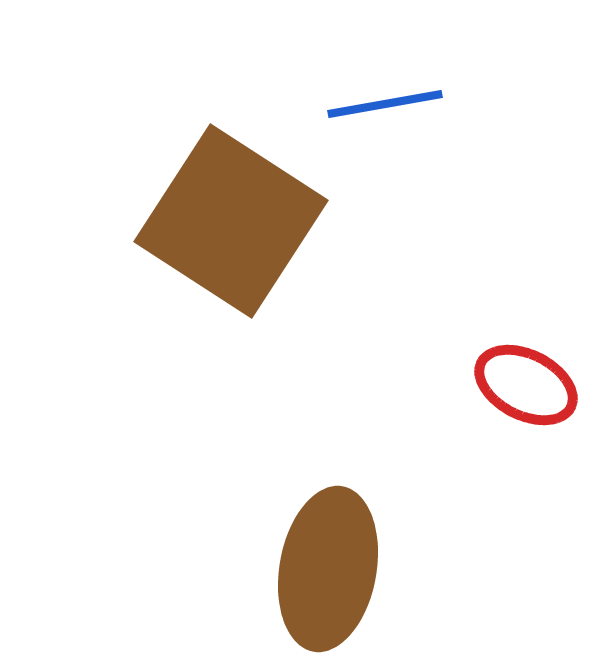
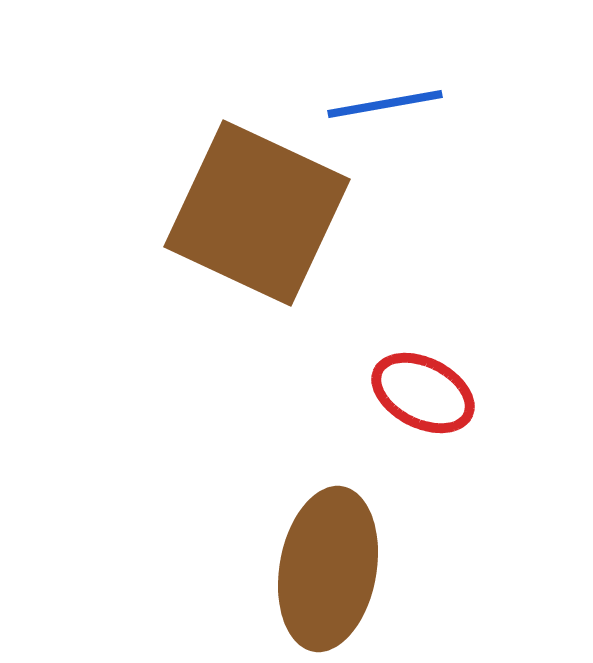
brown square: moved 26 px right, 8 px up; rotated 8 degrees counterclockwise
red ellipse: moved 103 px left, 8 px down
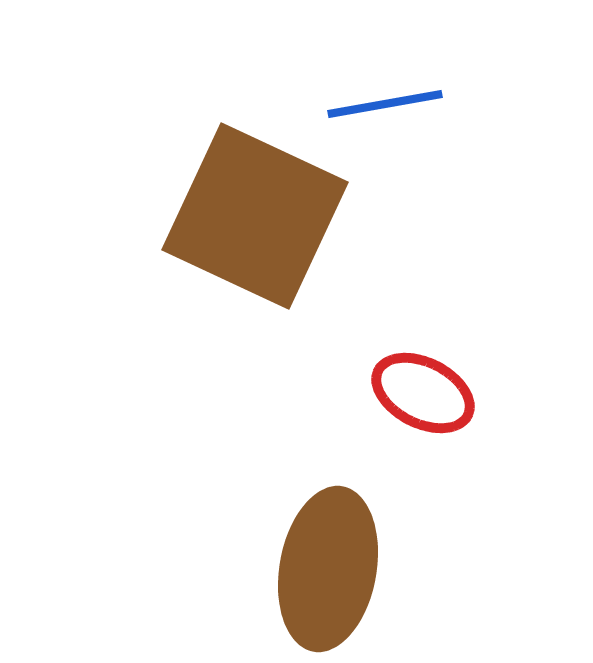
brown square: moved 2 px left, 3 px down
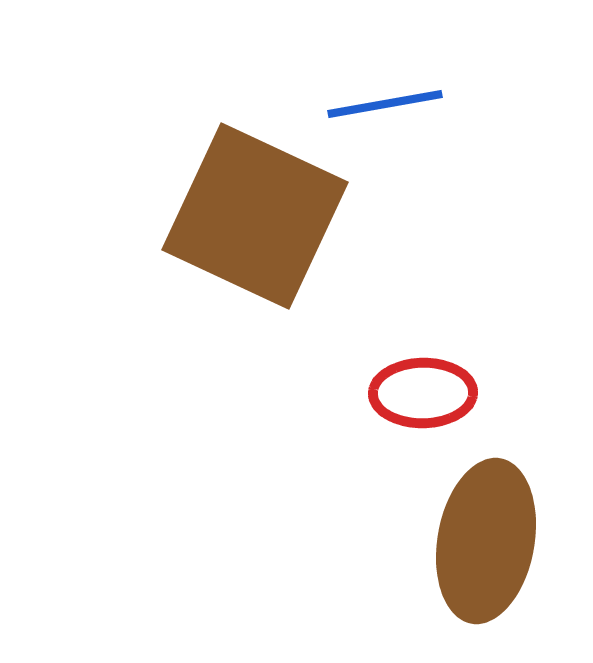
red ellipse: rotated 28 degrees counterclockwise
brown ellipse: moved 158 px right, 28 px up
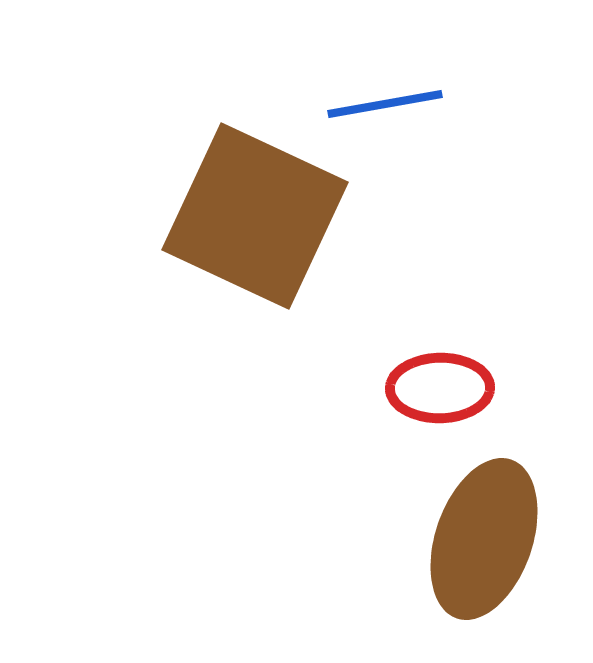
red ellipse: moved 17 px right, 5 px up
brown ellipse: moved 2 px left, 2 px up; rotated 9 degrees clockwise
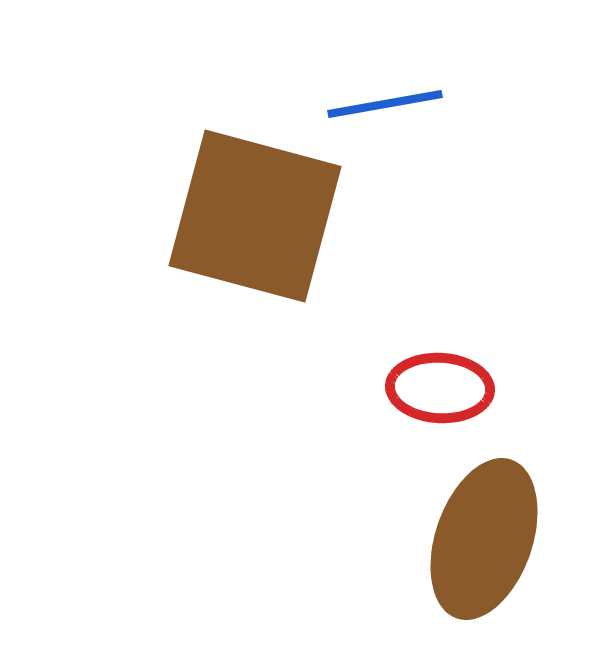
brown square: rotated 10 degrees counterclockwise
red ellipse: rotated 4 degrees clockwise
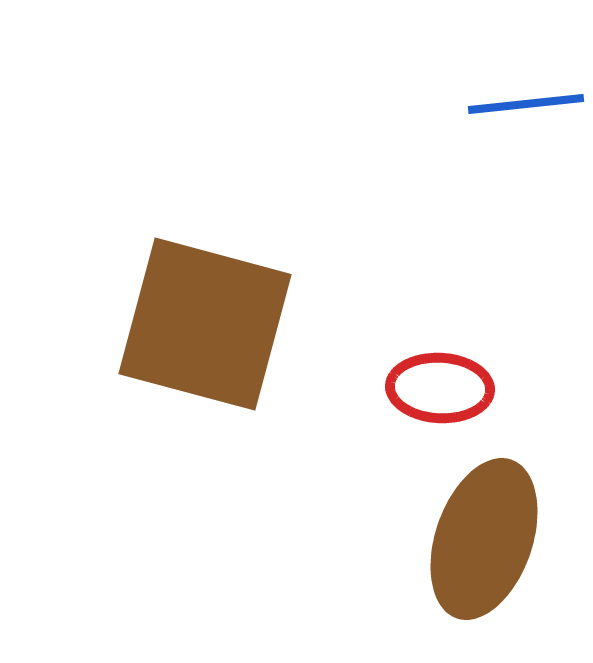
blue line: moved 141 px right; rotated 4 degrees clockwise
brown square: moved 50 px left, 108 px down
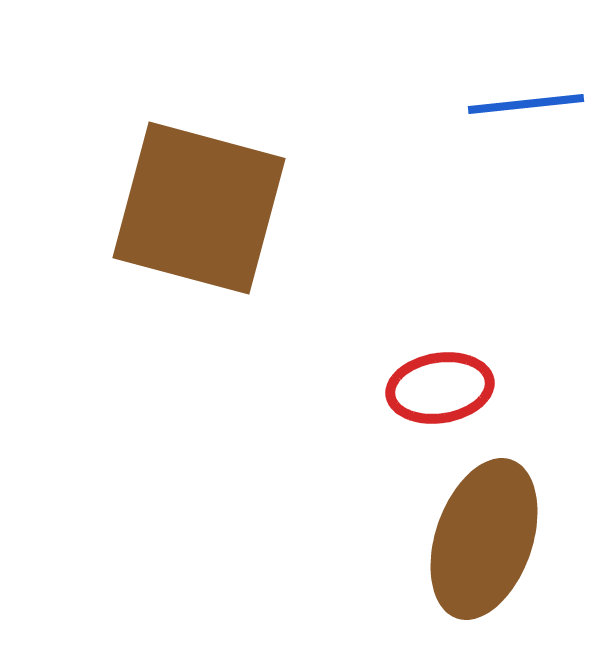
brown square: moved 6 px left, 116 px up
red ellipse: rotated 12 degrees counterclockwise
